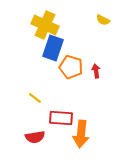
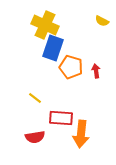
yellow semicircle: moved 1 px left, 1 px down
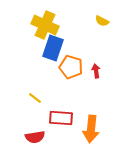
orange arrow: moved 10 px right, 5 px up
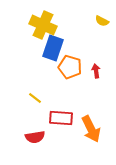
yellow cross: moved 2 px left
orange pentagon: moved 1 px left
orange arrow: rotated 32 degrees counterclockwise
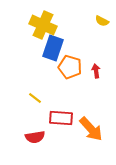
orange arrow: rotated 16 degrees counterclockwise
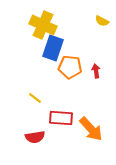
orange pentagon: rotated 10 degrees counterclockwise
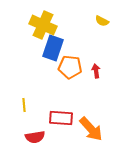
yellow line: moved 11 px left, 7 px down; rotated 48 degrees clockwise
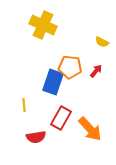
yellow semicircle: moved 21 px down
blue rectangle: moved 34 px down
red arrow: rotated 48 degrees clockwise
red rectangle: rotated 65 degrees counterclockwise
orange arrow: moved 1 px left
red semicircle: moved 1 px right
